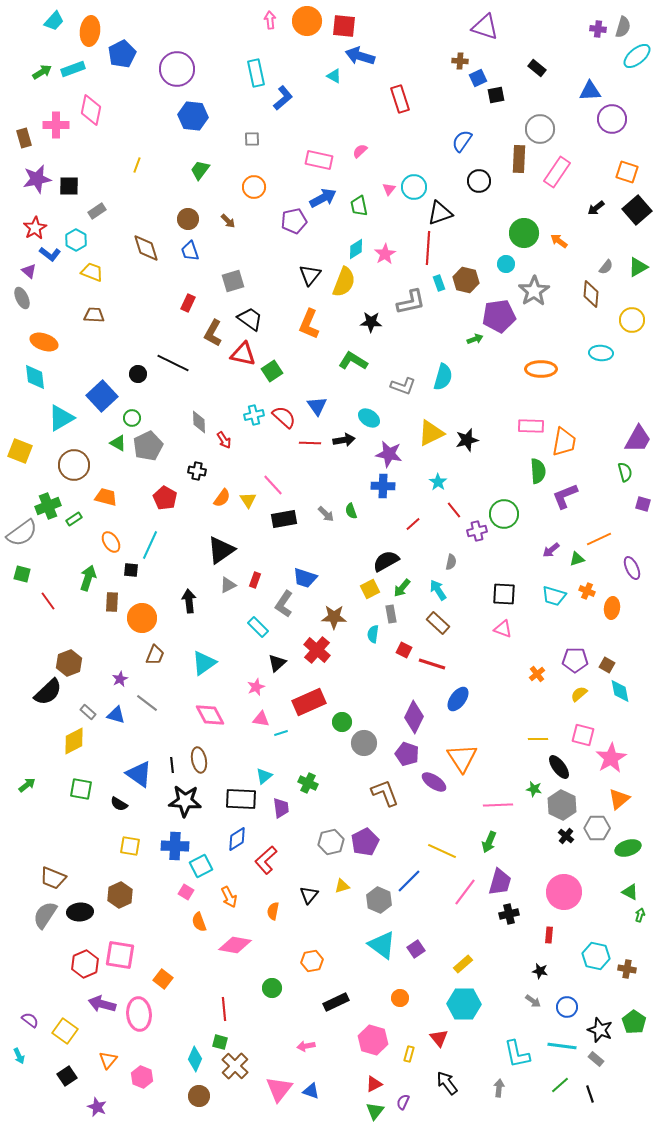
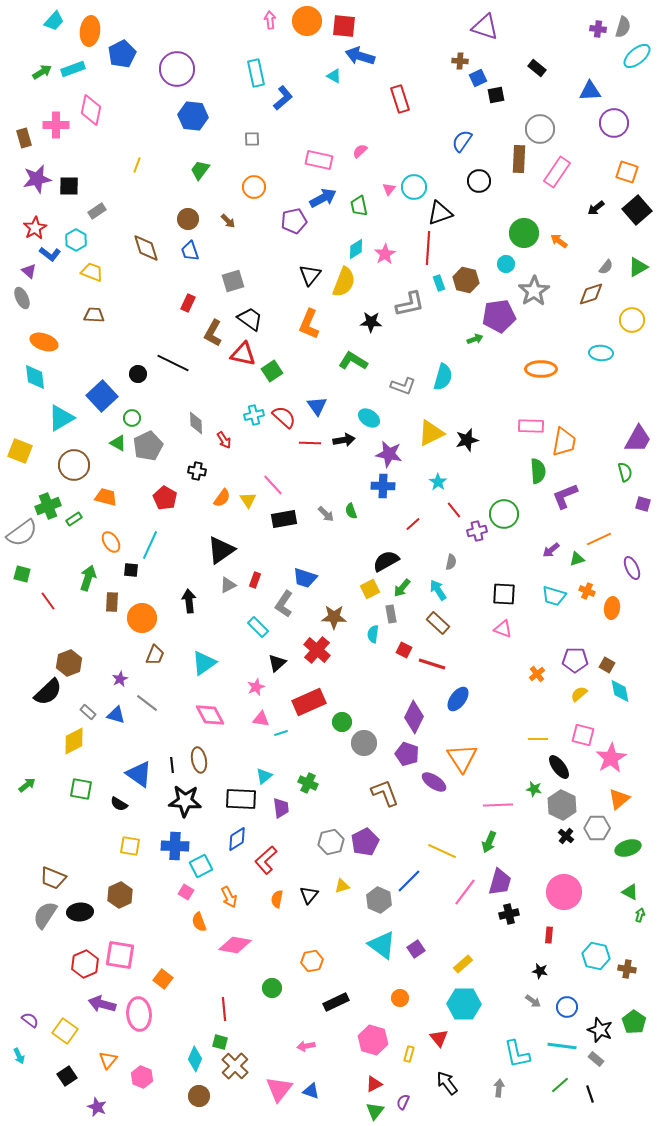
purple circle at (612, 119): moved 2 px right, 4 px down
brown diamond at (591, 294): rotated 68 degrees clockwise
gray L-shape at (411, 302): moved 1 px left, 2 px down
gray diamond at (199, 422): moved 3 px left, 1 px down
orange semicircle at (273, 911): moved 4 px right, 12 px up
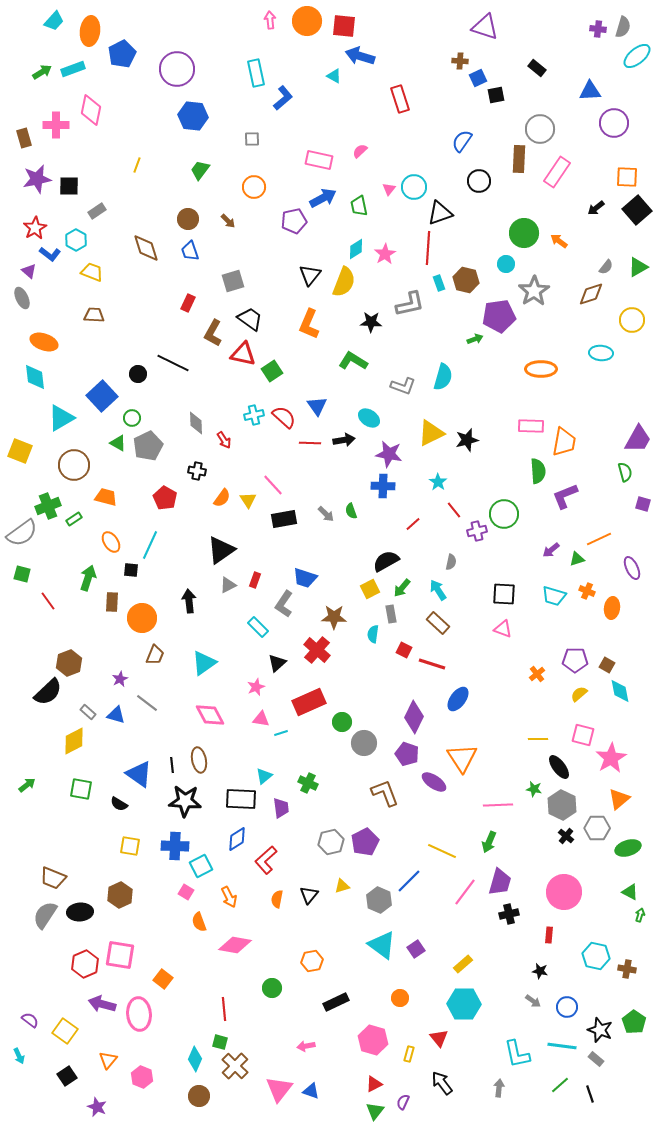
orange square at (627, 172): moved 5 px down; rotated 15 degrees counterclockwise
black arrow at (447, 1083): moved 5 px left
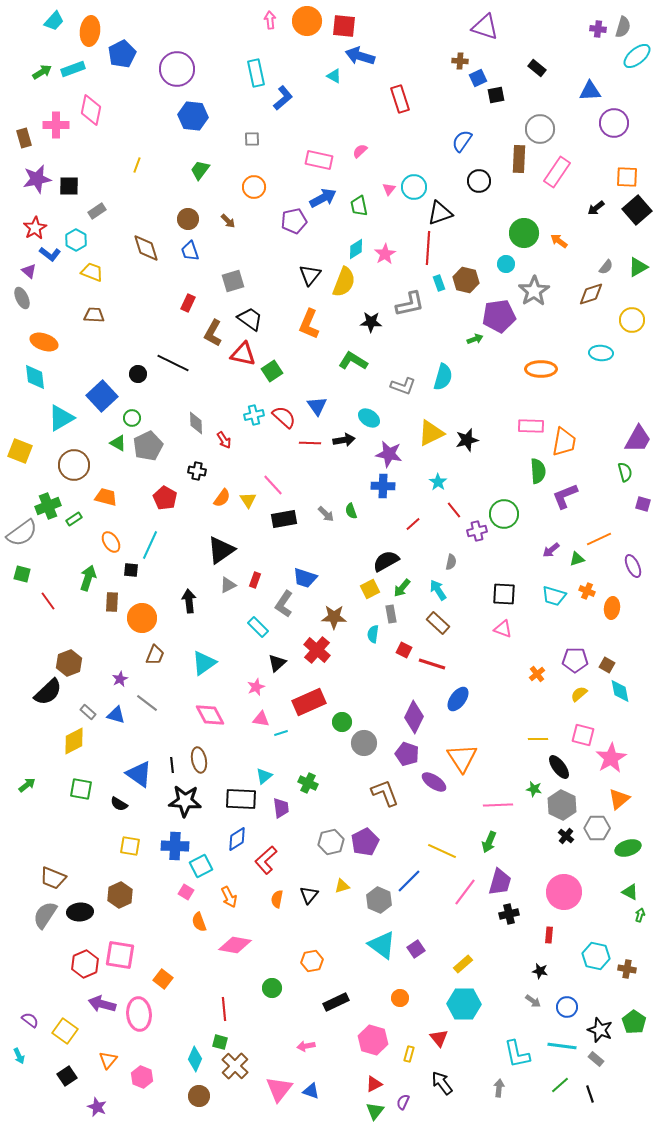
purple ellipse at (632, 568): moved 1 px right, 2 px up
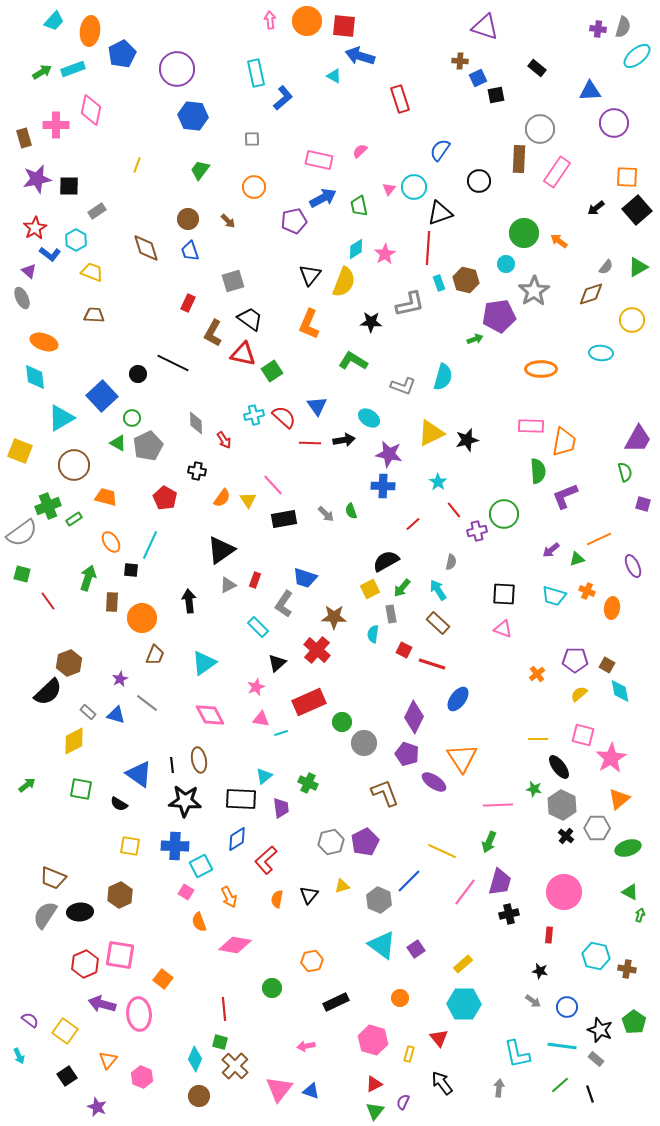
blue semicircle at (462, 141): moved 22 px left, 9 px down
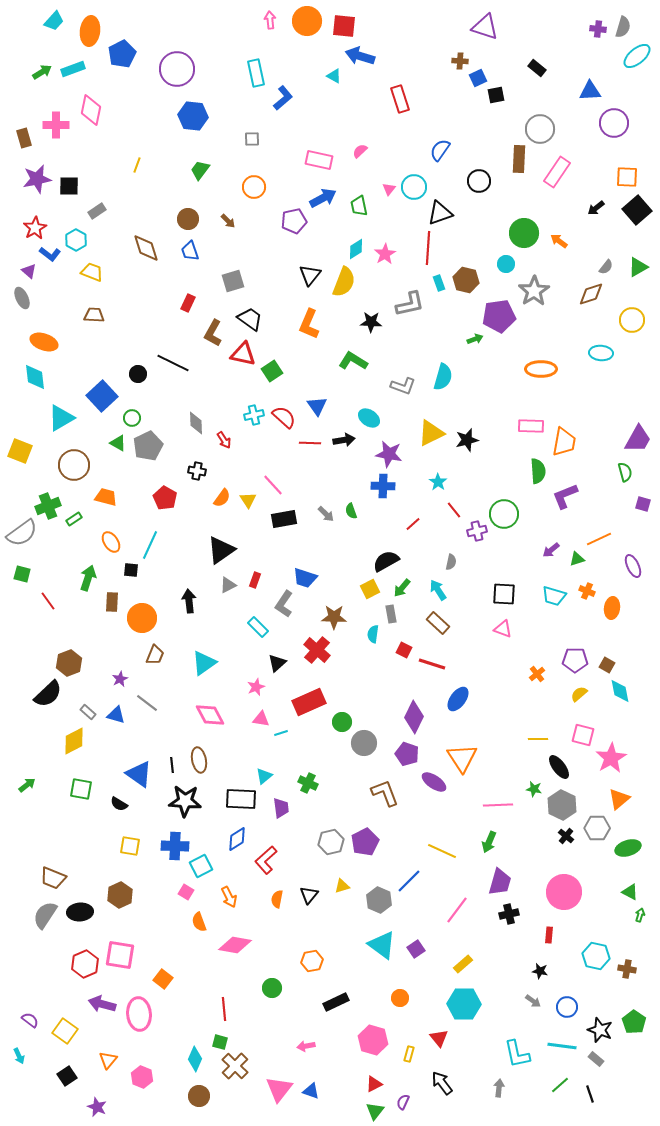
black semicircle at (48, 692): moved 2 px down
pink line at (465, 892): moved 8 px left, 18 px down
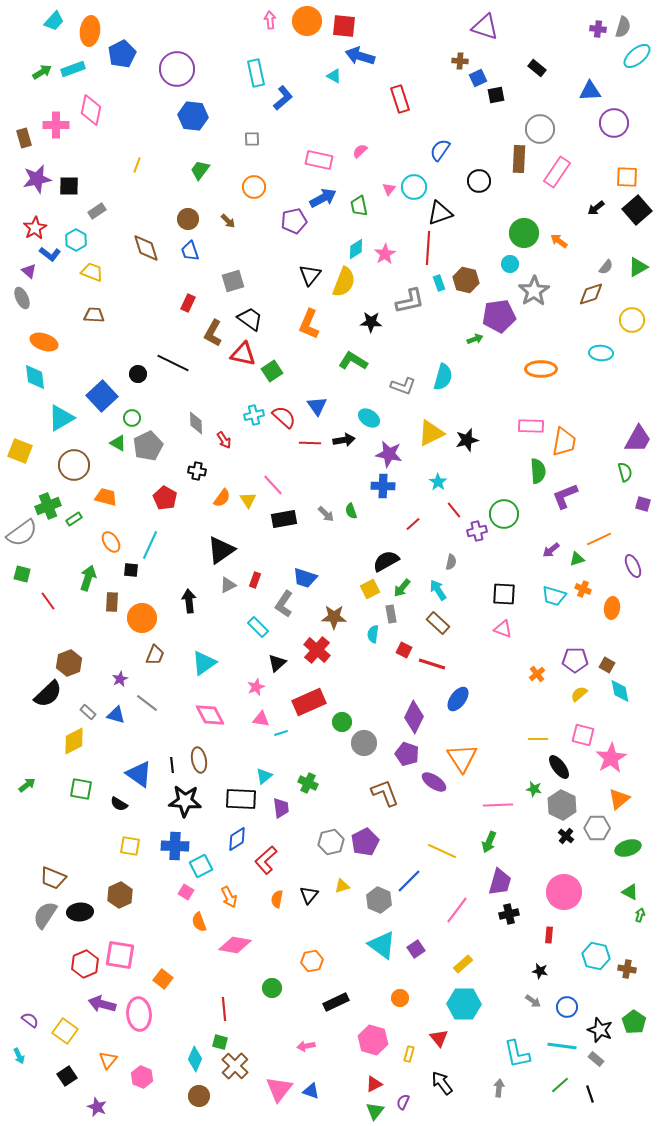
cyan circle at (506, 264): moved 4 px right
gray L-shape at (410, 304): moved 3 px up
orange cross at (587, 591): moved 4 px left, 2 px up
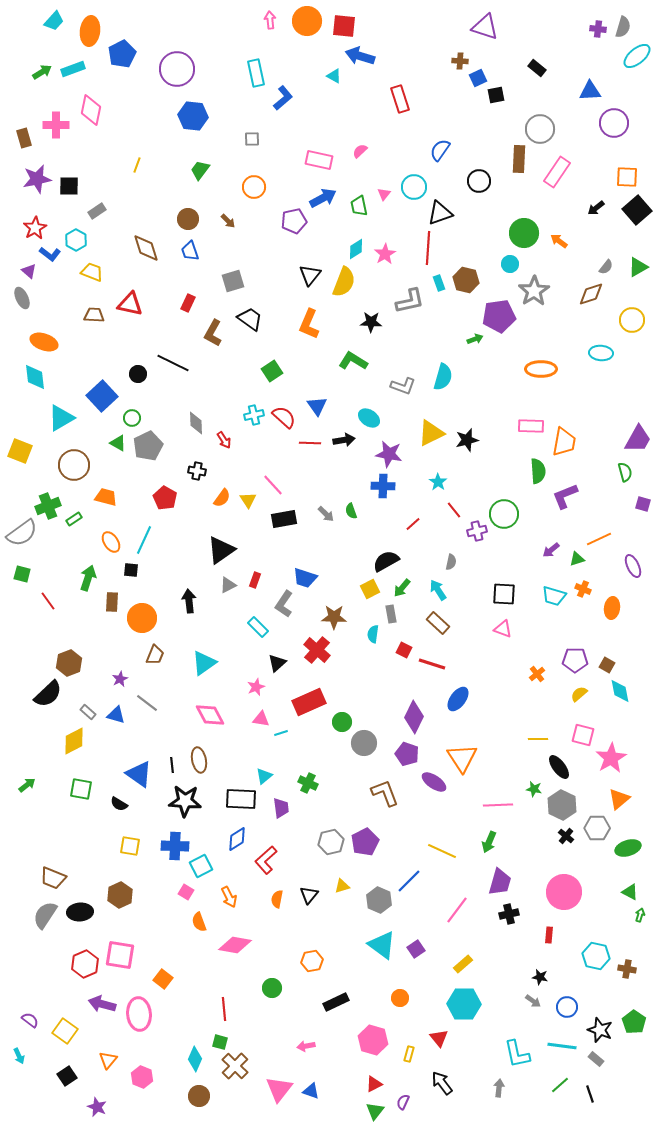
pink triangle at (389, 189): moved 5 px left, 5 px down
red triangle at (243, 354): moved 113 px left, 50 px up
cyan line at (150, 545): moved 6 px left, 5 px up
black star at (540, 971): moved 6 px down
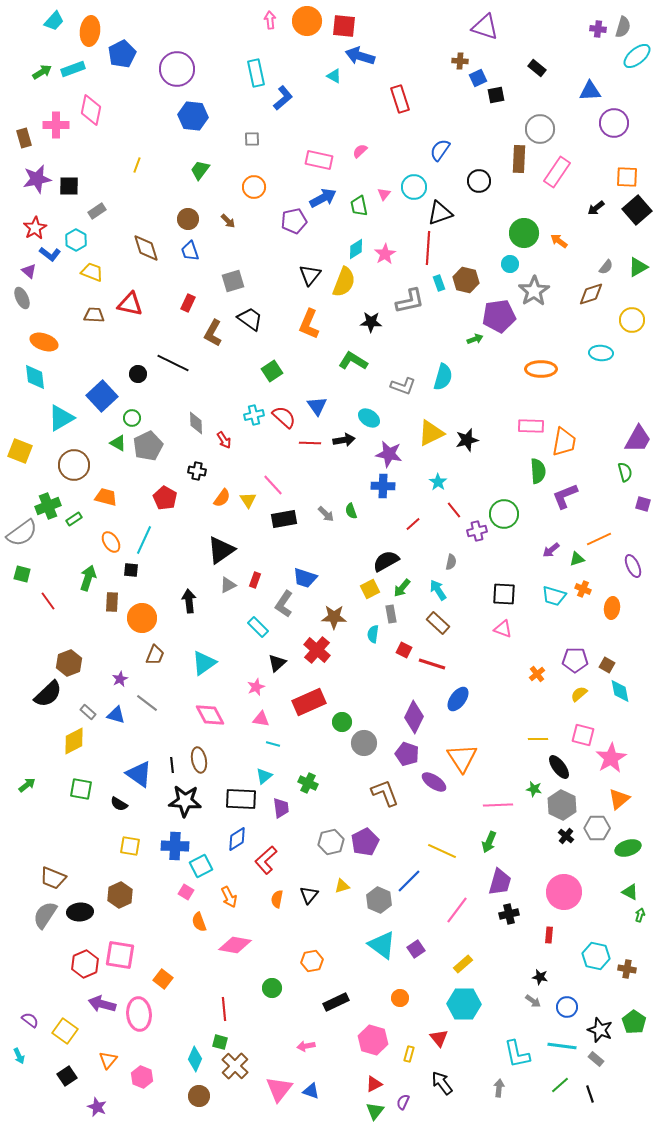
cyan line at (281, 733): moved 8 px left, 11 px down; rotated 32 degrees clockwise
